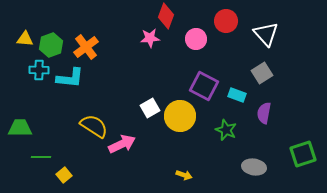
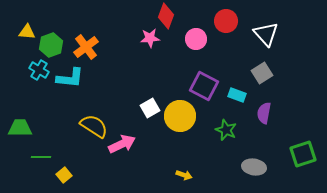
yellow triangle: moved 2 px right, 7 px up
cyan cross: rotated 30 degrees clockwise
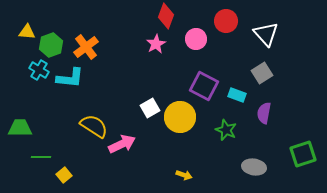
pink star: moved 6 px right, 6 px down; rotated 24 degrees counterclockwise
yellow circle: moved 1 px down
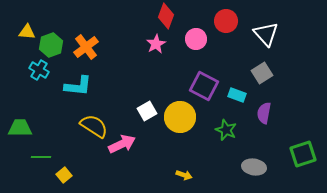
cyan L-shape: moved 8 px right, 8 px down
white square: moved 3 px left, 3 px down
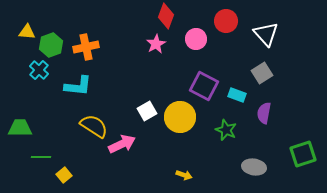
orange cross: rotated 25 degrees clockwise
cyan cross: rotated 12 degrees clockwise
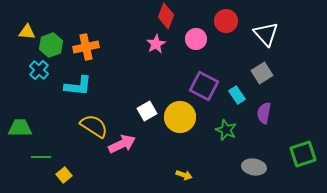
cyan rectangle: rotated 36 degrees clockwise
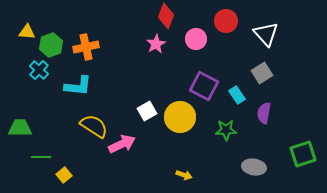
green star: rotated 25 degrees counterclockwise
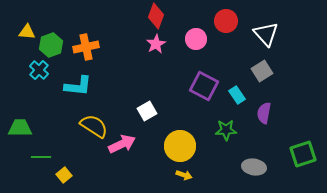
red diamond: moved 10 px left
gray square: moved 2 px up
yellow circle: moved 29 px down
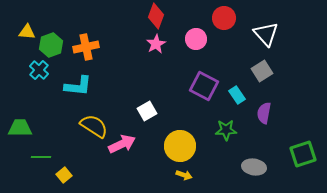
red circle: moved 2 px left, 3 px up
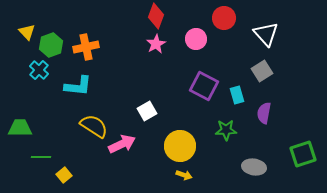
yellow triangle: rotated 42 degrees clockwise
cyan rectangle: rotated 18 degrees clockwise
